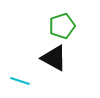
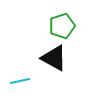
cyan line: rotated 30 degrees counterclockwise
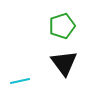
black triangle: moved 10 px right, 5 px down; rotated 24 degrees clockwise
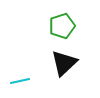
black triangle: rotated 24 degrees clockwise
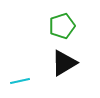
black triangle: rotated 12 degrees clockwise
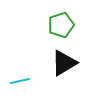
green pentagon: moved 1 px left, 1 px up
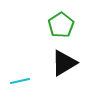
green pentagon: rotated 15 degrees counterclockwise
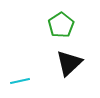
black triangle: moved 5 px right; rotated 12 degrees counterclockwise
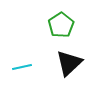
cyan line: moved 2 px right, 14 px up
